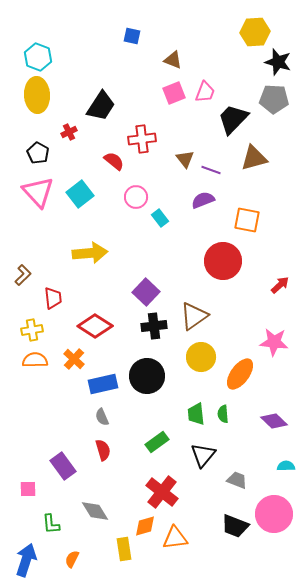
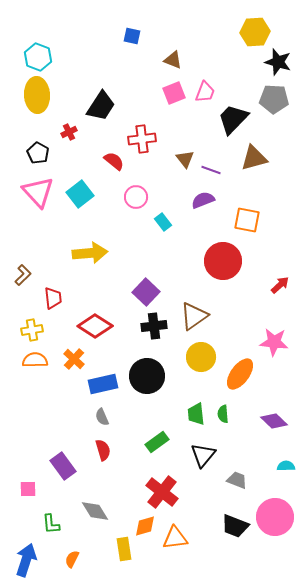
cyan rectangle at (160, 218): moved 3 px right, 4 px down
pink circle at (274, 514): moved 1 px right, 3 px down
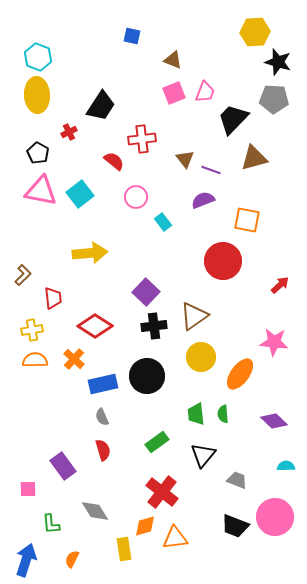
pink triangle at (38, 192): moved 3 px right, 1 px up; rotated 36 degrees counterclockwise
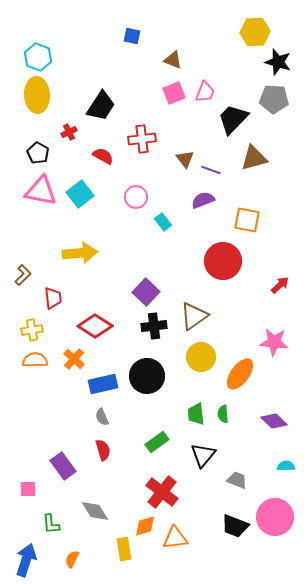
red semicircle at (114, 161): moved 11 px left, 5 px up; rotated 10 degrees counterclockwise
yellow arrow at (90, 253): moved 10 px left
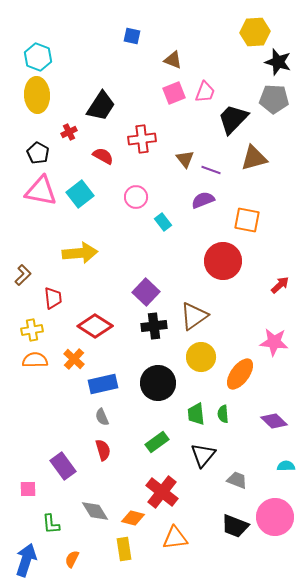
black circle at (147, 376): moved 11 px right, 7 px down
orange diamond at (145, 526): moved 12 px left, 8 px up; rotated 30 degrees clockwise
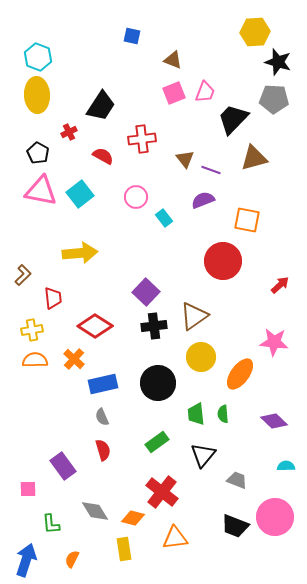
cyan rectangle at (163, 222): moved 1 px right, 4 px up
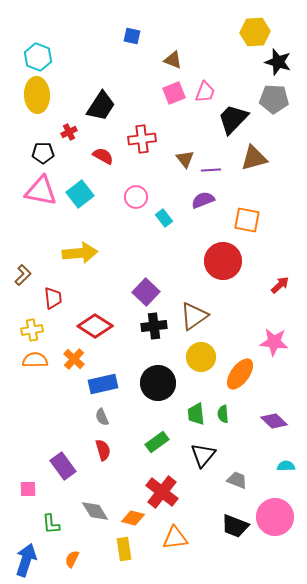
black pentagon at (38, 153): moved 5 px right; rotated 30 degrees counterclockwise
purple line at (211, 170): rotated 24 degrees counterclockwise
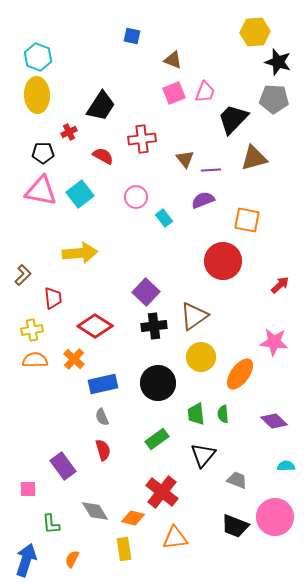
green rectangle at (157, 442): moved 3 px up
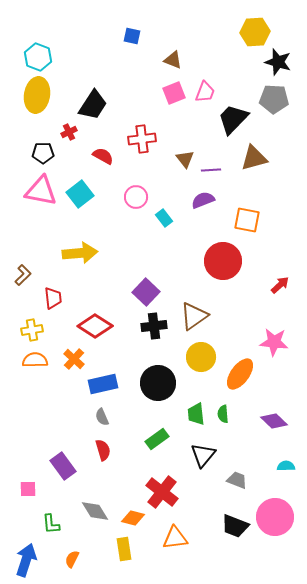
yellow ellipse at (37, 95): rotated 12 degrees clockwise
black trapezoid at (101, 106): moved 8 px left, 1 px up
